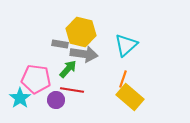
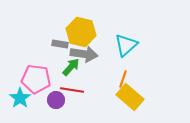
green arrow: moved 3 px right, 2 px up
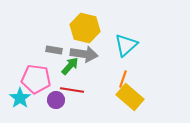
yellow hexagon: moved 4 px right, 4 px up
gray rectangle: moved 6 px left, 6 px down
green arrow: moved 1 px left, 1 px up
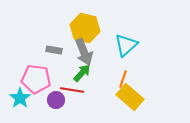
gray arrow: moved 2 px up; rotated 60 degrees clockwise
green arrow: moved 12 px right, 7 px down
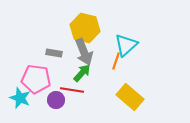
gray rectangle: moved 3 px down
orange line: moved 7 px left, 18 px up
cyan star: rotated 15 degrees counterclockwise
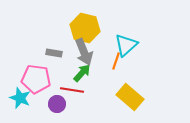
purple circle: moved 1 px right, 4 px down
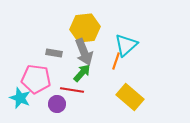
yellow hexagon: rotated 20 degrees counterclockwise
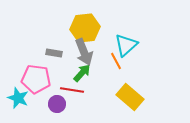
orange line: rotated 48 degrees counterclockwise
cyan star: moved 2 px left
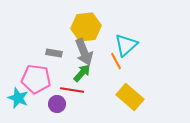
yellow hexagon: moved 1 px right, 1 px up
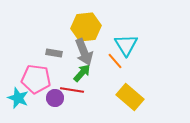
cyan triangle: rotated 20 degrees counterclockwise
orange line: moved 1 px left; rotated 12 degrees counterclockwise
purple circle: moved 2 px left, 6 px up
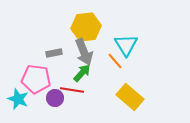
gray rectangle: rotated 21 degrees counterclockwise
cyan star: moved 1 px down
